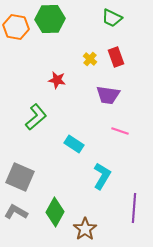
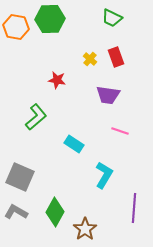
cyan L-shape: moved 2 px right, 1 px up
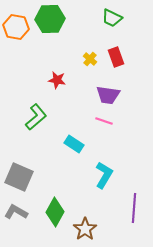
pink line: moved 16 px left, 10 px up
gray square: moved 1 px left
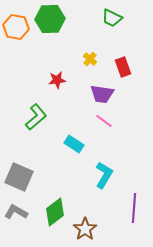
red rectangle: moved 7 px right, 10 px down
red star: rotated 18 degrees counterclockwise
purple trapezoid: moved 6 px left, 1 px up
pink line: rotated 18 degrees clockwise
green diamond: rotated 24 degrees clockwise
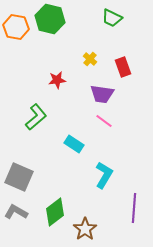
green hexagon: rotated 16 degrees clockwise
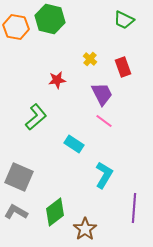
green trapezoid: moved 12 px right, 2 px down
purple trapezoid: rotated 125 degrees counterclockwise
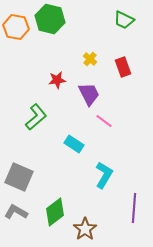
purple trapezoid: moved 13 px left
